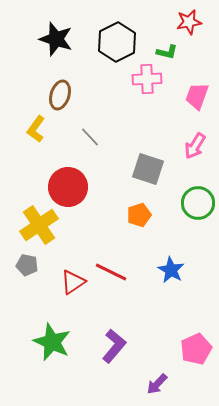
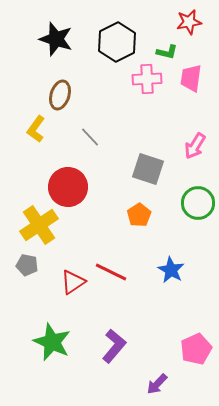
pink trapezoid: moved 6 px left, 18 px up; rotated 12 degrees counterclockwise
orange pentagon: rotated 15 degrees counterclockwise
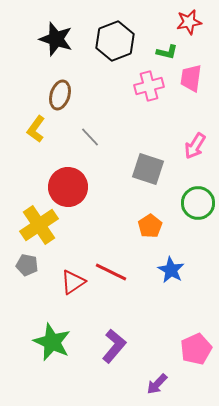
black hexagon: moved 2 px left, 1 px up; rotated 6 degrees clockwise
pink cross: moved 2 px right, 7 px down; rotated 12 degrees counterclockwise
orange pentagon: moved 11 px right, 11 px down
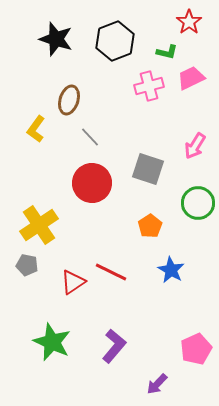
red star: rotated 25 degrees counterclockwise
pink trapezoid: rotated 56 degrees clockwise
brown ellipse: moved 9 px right, 5 px down
red circle: moved 24 px right, 4 px up
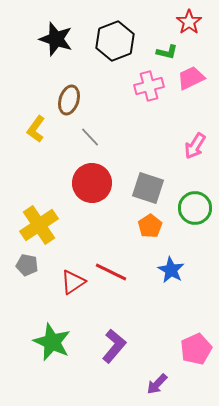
gray square: moved 19 px down
green circle: moved 3 px left, 5 px down
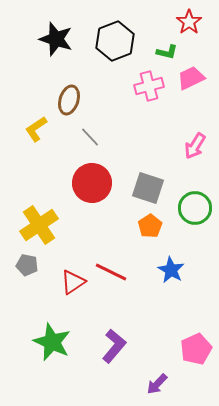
yellow L-shape: rotated 20 degrees clockwise
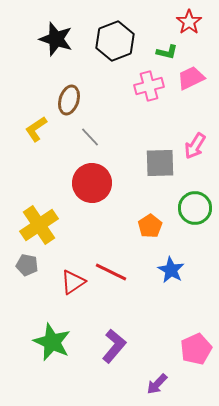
gray square: moved 12 px right, 25 px up; rotated 20 degrees counterclockwise
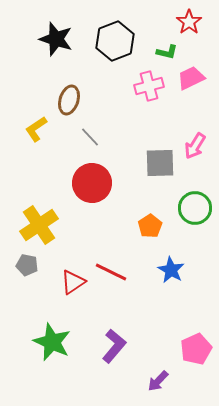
purple arrow: moved 1 px right, 3 px up
